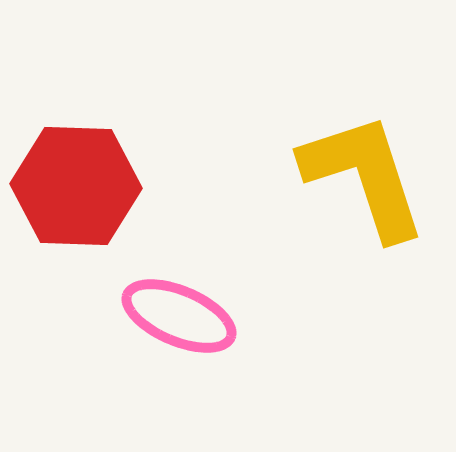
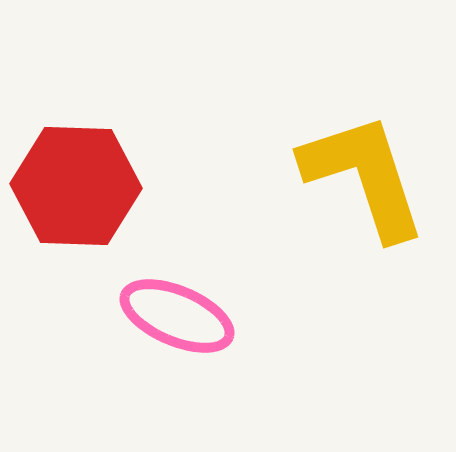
pink ellipse: moved 2 px left
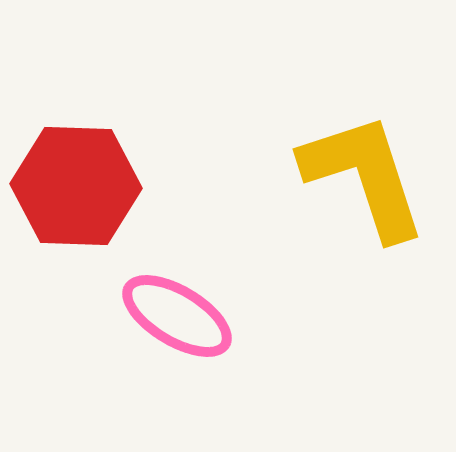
pink ellipse: rotated 8 degrees clockwise
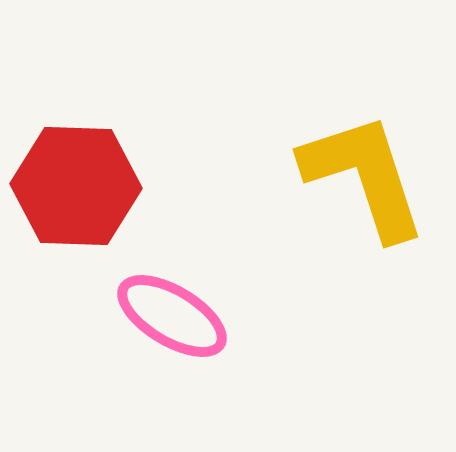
pink ellipse: moved 5 px left
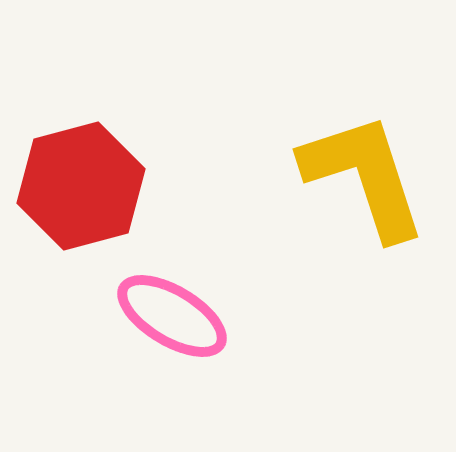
red hexagon: moved 5 px right; rotated 17 degrees counterclockwise
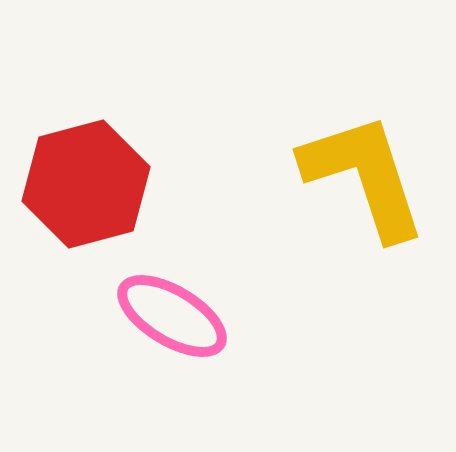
red hexagon: moved 5 px right, 2 px up
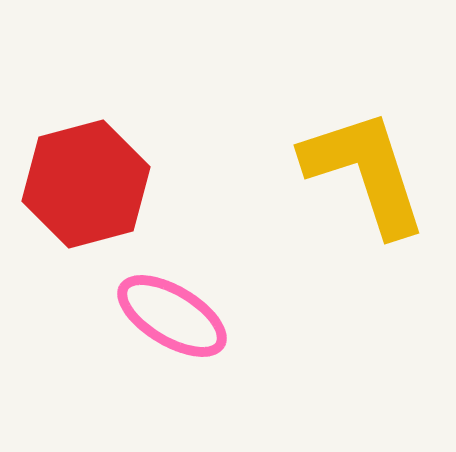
yellow L-shape: moved 1 px right, 4 px up
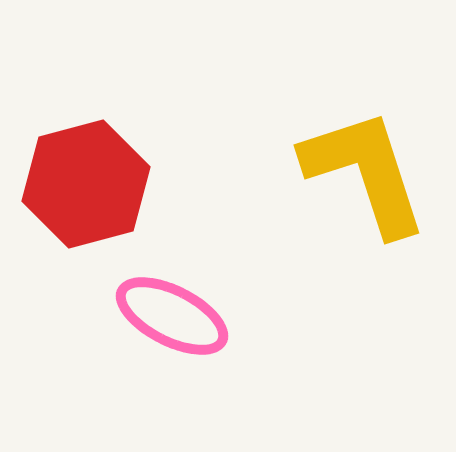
pink ellipse: rotated 4 degrees counterclockwise
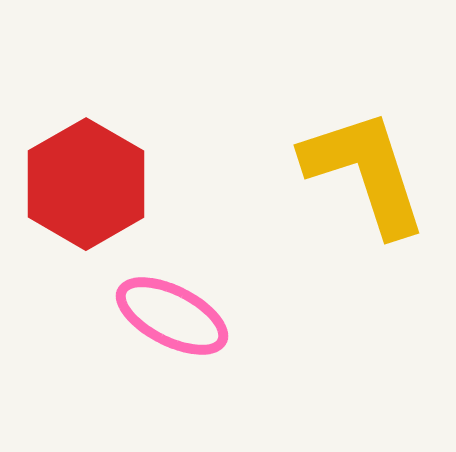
red hexagon: rotated 15 degrees counterclockwise
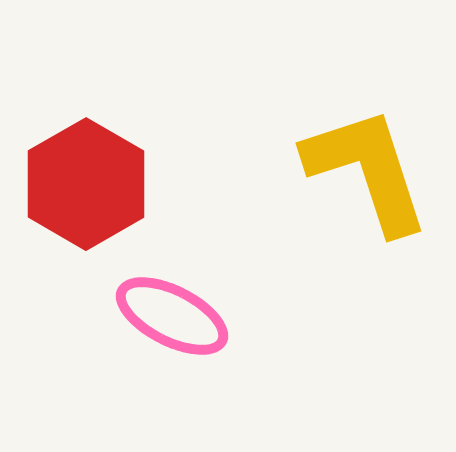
yellow L-shape: moved 2 px right, 2 px up
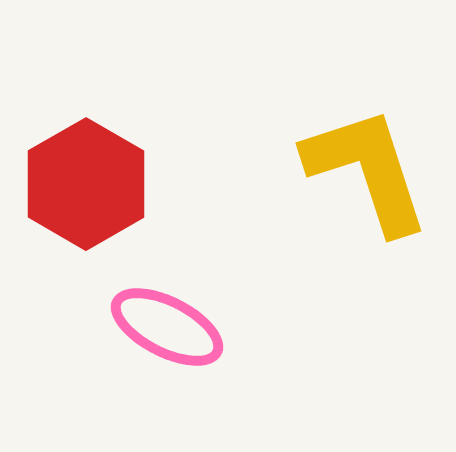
pink ellipse: moved 5 px left, 11 px down
